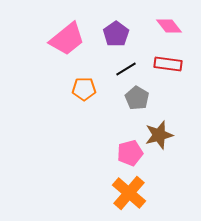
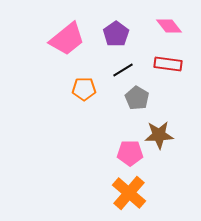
black line: moved 3 px left, 1 px down
brown star: rotated 12 degrees clockwise
pink pentagon: rotated 15 degrees clockwise
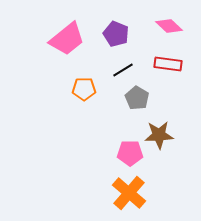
pink diamond: rotated 8 degrees counterclockwise
purple pentagon: rotated 15 degrees counterclockwise
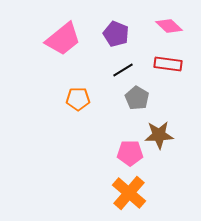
pink trapezoid: moved 4 px left
orange pentagon: moved 6 px left, 10 px down
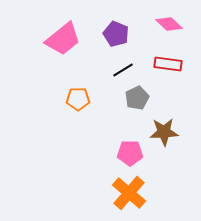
pink diamond: moved 2 px up
gray pentagon: rotated 15 degrees clockwise
brown star: moved 5 px right, 3 px up
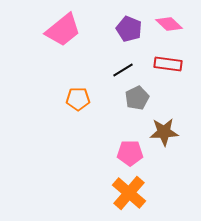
purple pentagon: moved 13 px right, 5 px up
pink trapezoid: moved 9 px up
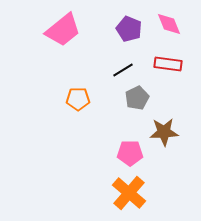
pink diamond: rotated 24 degrees clockwise
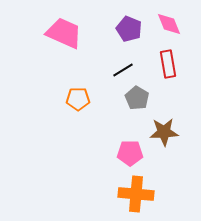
pink trapezoid: moved 1 px right, 3 px down; rotated 117 degrees counterclockwise
red rectangle: rotated 72 degrees clockwise
gray pentagon: rotated 15 degrees counterclockwise
orange cross: moved 7 px right, 1 px down; rotated 36 degrees counterclockwise
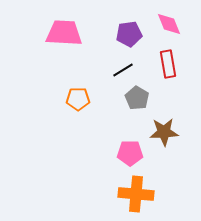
purple pentagon: moved 5 px down; rotated 30 degrees counterclockwise
pink trapezoid: rotated 21 degrees counterclockwise
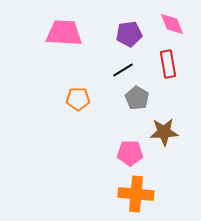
pink diamond: moved 3 px right
